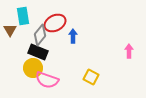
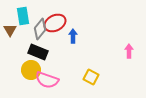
gray diamond: moved 6 px up
yellow circle: moved 2 px left, 2 px down
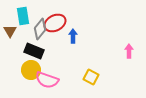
brown triangle: moved 1 px down
black rectangle: moved 4 px left, 1 px up
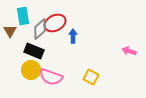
gray diamond: rotated 10 degrees clockwise
pink arrow: rotated 72 degrees counterclockwise
pink semicircle: moved 4 px right, 3 px up
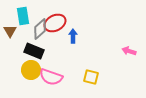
yellow square: rotated 14 degrees counterclockwise
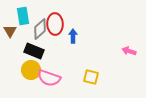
red ellipse: moved 1 px down; rotated 65 degrees counterclockwise
pink semicircle: moved 2 px left, 1 px down
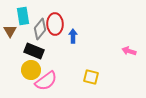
gray diamond: rotated 10 degrees counterclockwise
pink semicircle: moved 3 px left, 3 px down; rotated 55 degrees counterclockwise
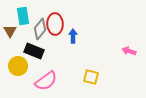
yellow circle: moved 13 px left, 4 px up
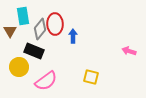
yellow circle: moved 1 px right, 1 px down
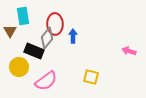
gray diamond: moved 7 px right, 9 px down
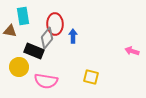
brown triangle: rotated 48 degrees counterclockwise
pink arrow: moved 3 px right
pink semicircle: rotated 45 degrees clockwise
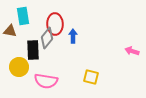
black rectangle: moved 1 px left, 1 px up; rotated 66 degrees clockwise
